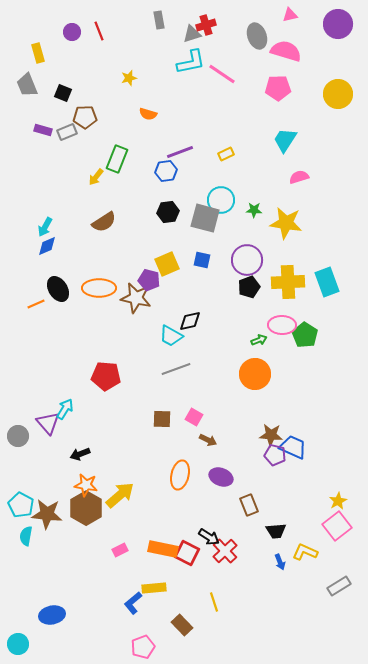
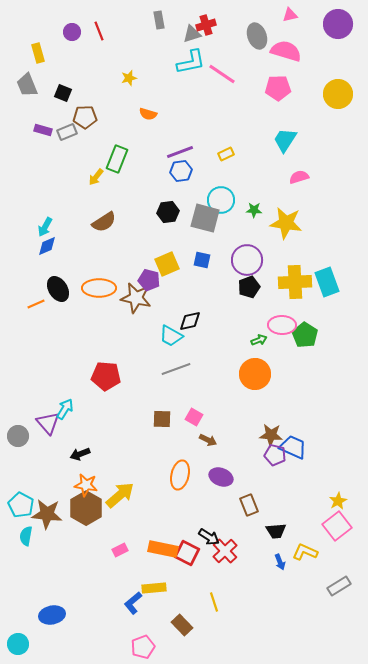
blue hexagon at (166, 171): moved 15 px right
yellow cross at (288, 282): moved 7 px right
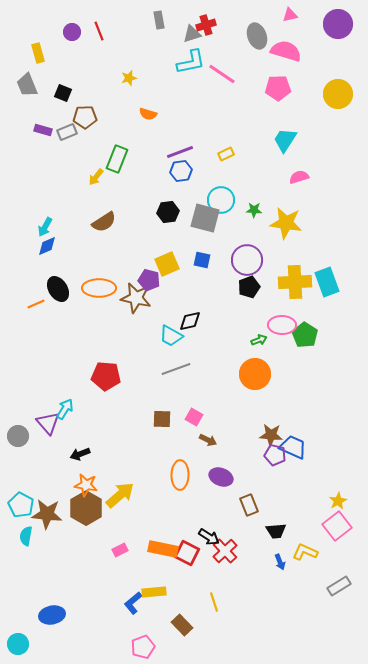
orange ellipse at (180, 475): rotated 12 degrees counterclockwise
yellow rectangle at (154, 588): moved 4 px down
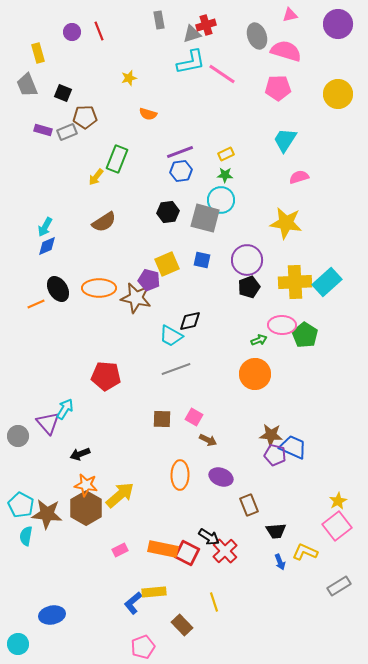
green star at (254, 210): moved 29 px left, 35 px up
cyan rectangle at (327, 282): rotated 68 degrees clockwise
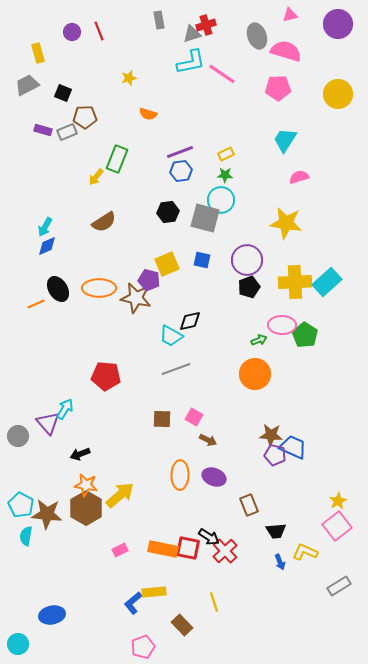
gray trapezoid at (27, 85): rotated 85 degrees clockwise
purple ellipse at (221, 477): moved 7 px left
red square at (187, 553): moved 1 px right, 5 px up; rotated 15 degrees counterclockwise
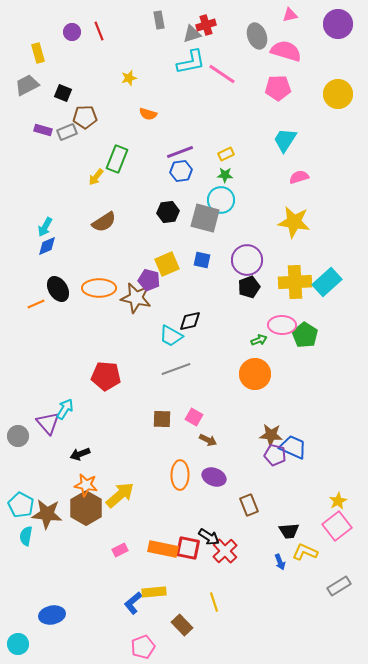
yellow star at (286, 223): moved 8 px right, 1 px up
black trapezoid at (276, 531): moved 13 px right
